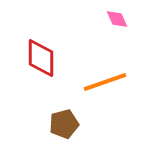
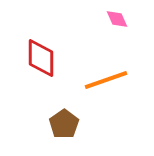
orange line: moved 1 px right, 2 px up
brown pentagon: rotated 20 degrees counterclockwise
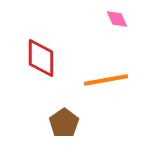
orange line: rotated 9 degrees clockwise
brown pentagon: moved 1 px up
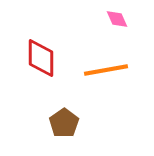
orange line: moved 10 px up
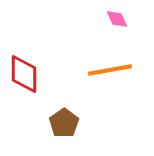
red diamond: moved 17 px left, 16 px down
orange line: moved 4 px right
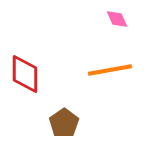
red diamond: moved 1 px right
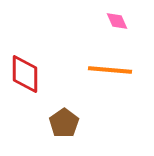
pink diamond: moved 2 px down
orange line: rotated 15 degrees clockwise
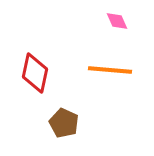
red diamond: moved 10 px right, 1 px up; rotated 12 degrees clockwise
brown pentagon: rotated 12 degrees counterclockwise
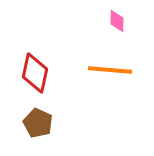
pink diamond: rotated 25 degrees clockwise
brown pentagon: moved 26 px left
